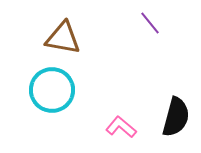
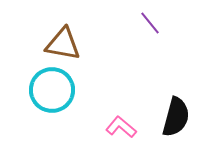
brown triangle: moved 6 px down
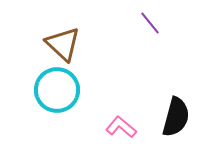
brown triangle: rotated 33 degrees clockwise
cyan circle: moved 5 px right
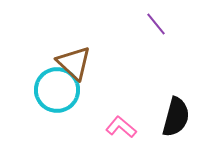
purple line: moved 6 px right, 1 px down
brown triangle: moved 11 px right, 19 px down
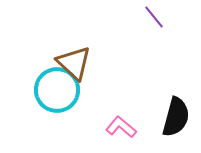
purple line: moved 2 px left, 7 px up
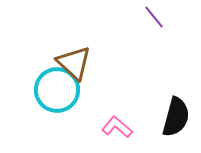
pink L-shape: moved 4 px left
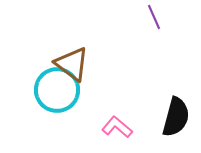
purple line: rotated 15 degrees clockwise
brown triangle: moved 2 px left, 1 px down; rotated 6 degrees counterclockwise
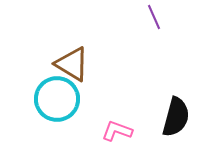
brown triangle: rotated 6 degrees counterclockwise
cyan circle: moved 9 px down
pink L-shape: moved 4 px down; rotated 20 degrees counterclockwise
